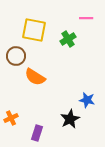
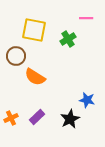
purple rectangle: moved 16 px up; rotated 28 degrees clockwise
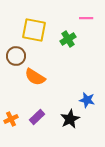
orange cross: moved 1 px down
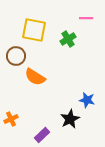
purple rectangle: moved 5 px right, 18 px down
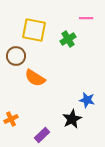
orange semicircle: moved 1 px down
black star: moved 2 px right
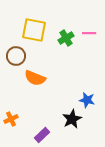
pink line: moved 3 px right, 15 px down
green cross: moved 2 px left, 1 px up
orange semicircle: rotated 10 degrees counterclockwise
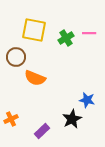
brown circle: moved 1 px down
purple rectangle: moved 4 px up
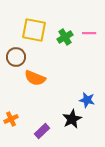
green cross: moved 1 px left, 1 px up
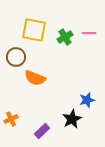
blue star: rotated 28 degrees counterclockwise
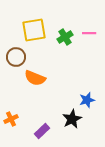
yellow square: rotated 20 degrees counterclockwise
